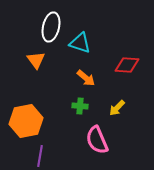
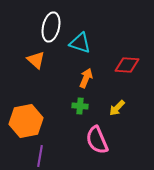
orange triangle: rotated 12 degrees counterclockwise
orange arrow: rotated 108 degrees counterclockwise
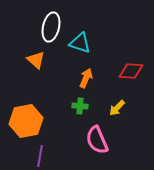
red diamond: moved 4 px right, 6 px down
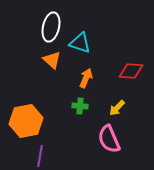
orange triangle: moved 16 px right
pink semicircle: moved 12 px right, 1 px up
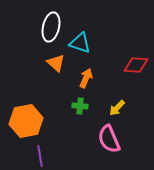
orange triangle: moved 4 px right, 3 px down
red diamond: moved 5 px right, 6 px up
purple line: rotated 20 degrees counterclockwise
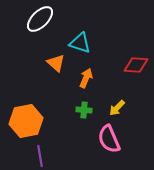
white ellipse: moved 11 px left, 8 px up; rotated 32 degrees clockwise
green cross: moved 4 px right, 4 px down
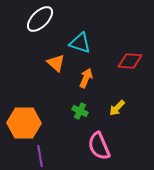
red diamond: moved 6 px left, 4 px up
green cross: moved 4 px left, 1 px down; rotated 21 degrees clockwise
orange hexagon: moved 2 px left, 2 px down; rotated 12 degrees clockwise
pink semicircle: moved 10 px left, 7 px down
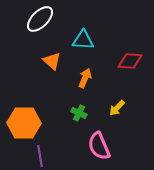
cyan triangle: moved 3 px right, 3 px up; rotated 15 degrees counterclockwise
orange triangle: moved 4 px left, 2 px up
orange arrow: moved 1 px left
green cross: moved 1 px left, 2 px down
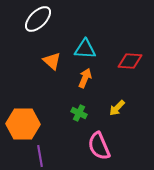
white ellipse: moved 2 px left
cyan triangle: moved 2 px right, 9 px down
orange hexagon: moved 1 px left, 1 px down
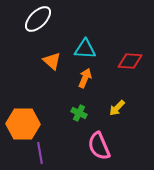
purple line: moved 3 px up
